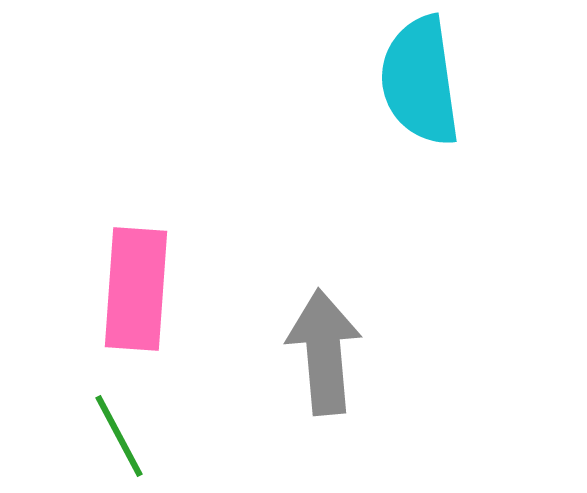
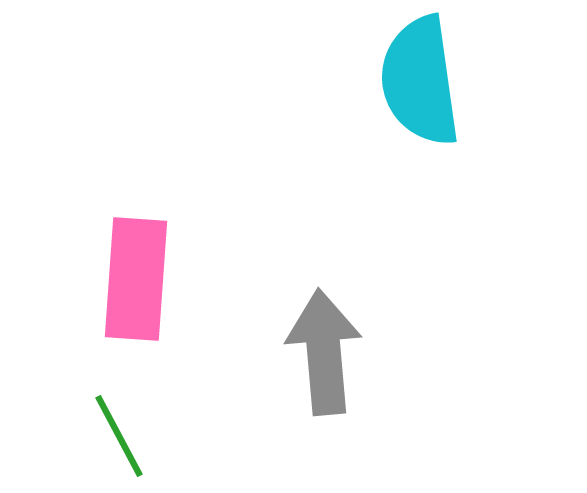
pink rectangle: moved 10 px up
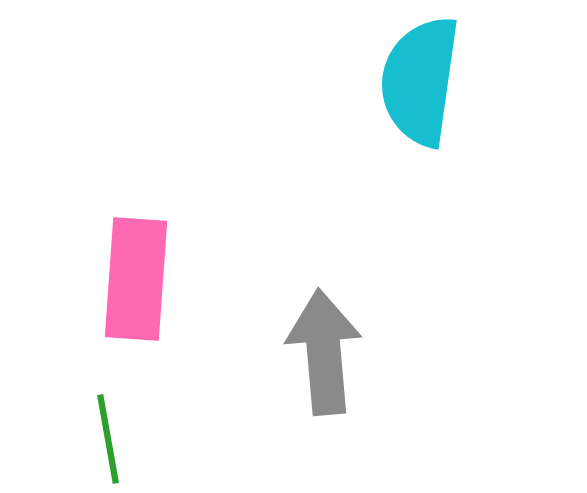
cyan semicircle: rotated 16 degrees clockwise
green line: moved 11 px left, 3 px down; rotated 18 degrees clockwise
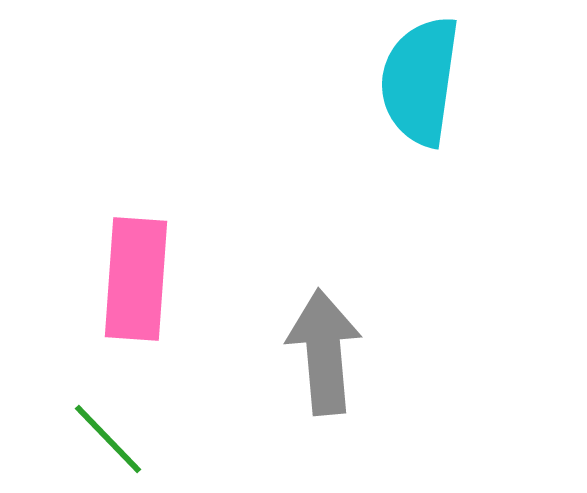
green line: rotated 34 degrees counterclockwise
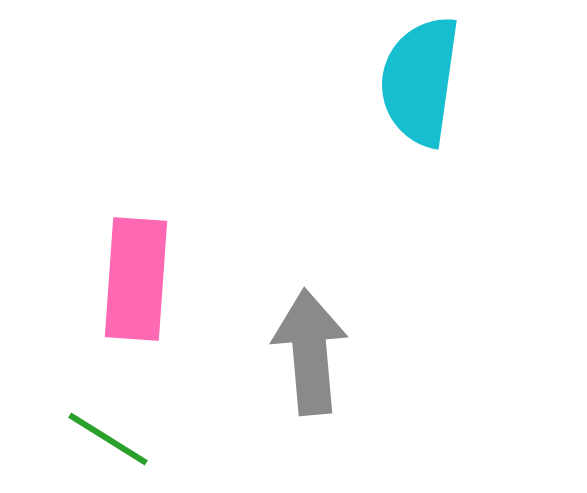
gray arrow: moved 14 px left
green line: rotated 14 degrees counterclockwise
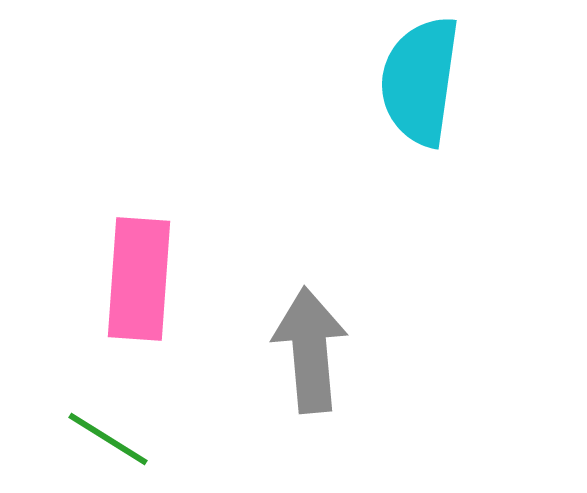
pink rectangle: moved 3 px right
gray arrow: moved 2 px up
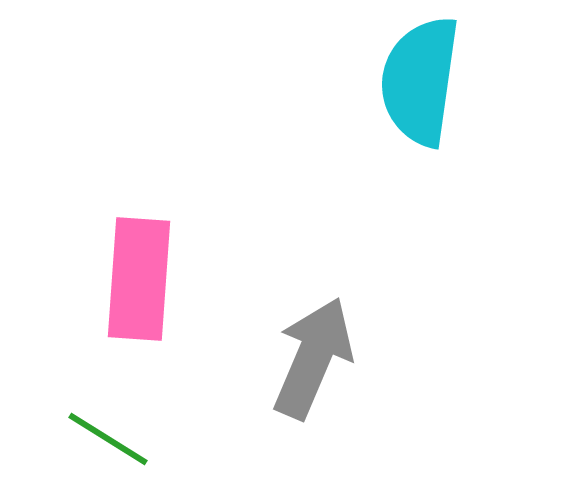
gray arrow: moved 3 px right, 8 px down; rotated 28 degrees clockwise
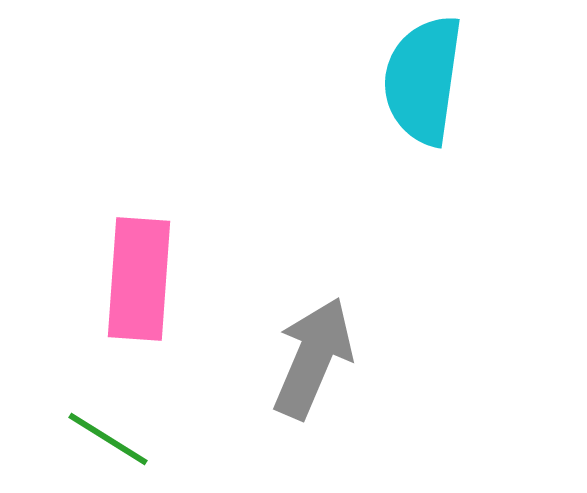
cyan semicircle: moved 3 px right, 1 px up
